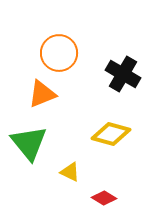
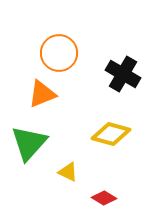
green triangle: rotated 21 degrees clockwise
yellow triangle: moved 2 px left
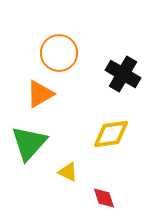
orange triangle: moved 2 px left; rotated 8 degrees counterclockwise
yellow diamond: rotated 24 degrees counterclockwise
red diamond: rotated 40 degrees clockwise
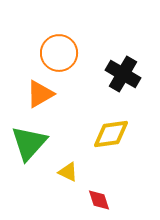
red diamond: moved 5 px left, 2 px down
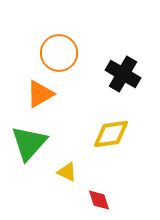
yellow triangle: moved 1 px left
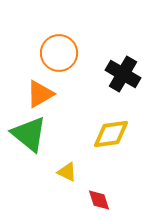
green triangle: moved 9 px up; rotated 33 degrees counterclockwise
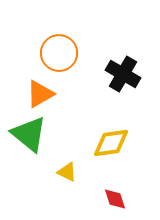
yellow diamond: moved 9 px down
red diamond: moved 16 px right, 1 px up
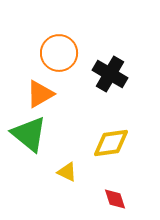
black cross: moved 13 px left
